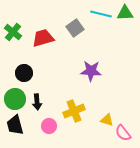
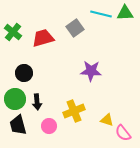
black trapezoid: moved 3 px right
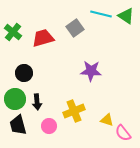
green triangle: moved 1 px right, 3 px down; rotated 36 degrees clockwise
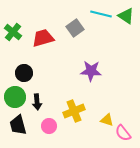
green circle: moved 2 px up
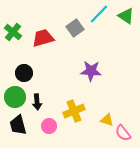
cyan line: moved 2 px left; rotated 60 degrees counterclockwise
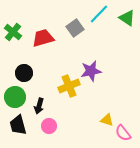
green triangle: moved 1 px right, 2 px down
purple star: rotated 15 degrees counterclockwise
black arrow: moved 2 px right, 4 px down; rotated 21 degrees clockwise
yellow cross: moved 5 px left, 25 px up
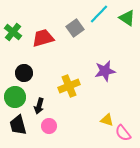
purple star: moved 14 px right
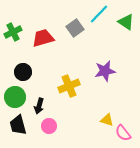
green triangle: moved 1 px left, 4 px down
green cross: rotated 24 degrees clockwise
black circle: moved 1 px left, 1 px up
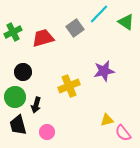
purple star: moved 1 px left
black arrow: moved 3 px left, 1 px up
yellow triangle: rotated 32 degrees counterclockwise
pink circle: moved 2 px left, 6 px down
